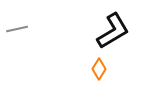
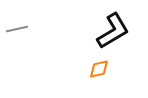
orange diamond: rotated 45 degrees clockwise
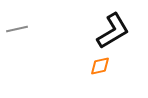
orange diamond: moved 1 px right, 3 px up
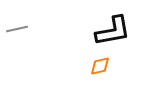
black L-shape: rotated 21 degrees clockwise
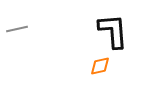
black L-shape: rotated 84 degrees counterclockwise
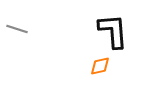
gray line: rotated 30 degrees clockwise
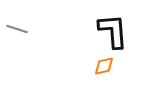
orange diamond: moved 4 px right
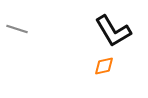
black L-shape: rotated 153 degrees clockwise
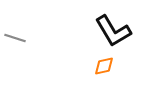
gray line: moved 2 px left, 9 px down
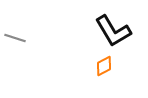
orange diamond: rotated 15 degrees counterclockwise
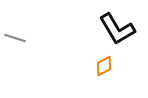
black L-shape: moved 4 px right, 2 px up
